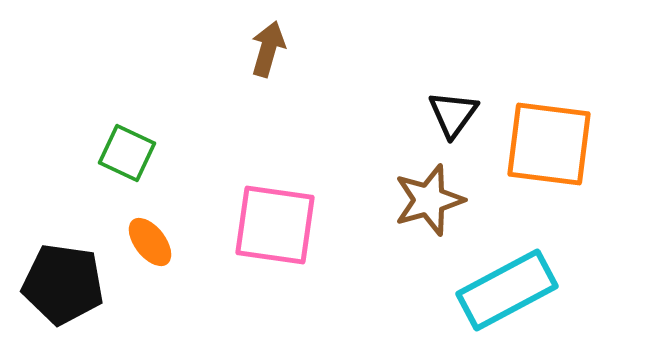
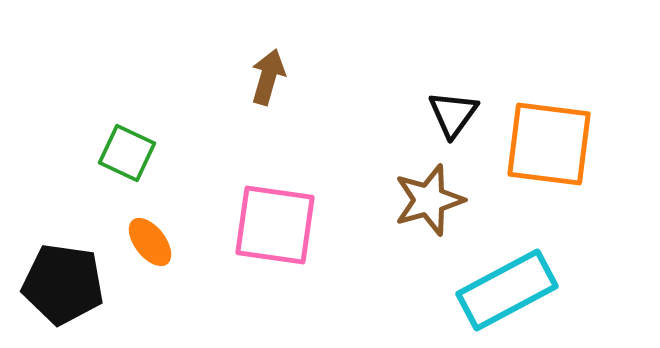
brown arrow: moved 28 px down
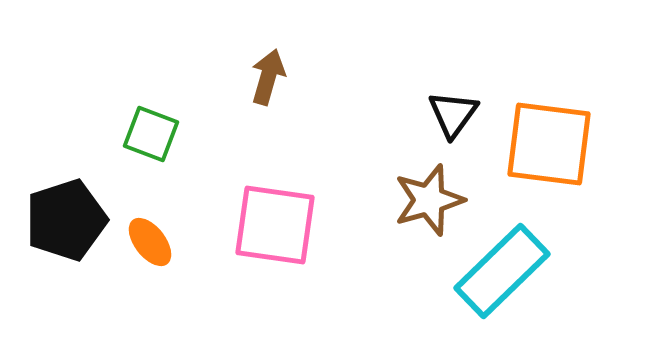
green square: moved 24 px right, 19 px up; rotated 4 degrees counterclockwise
black pentagon: moved 3 px right, 64 px up; rotated 26 degrees counterclockwise
cyan rectangle: moved 5 px left, 19 px up; rotated 16 degrees counterclockwise
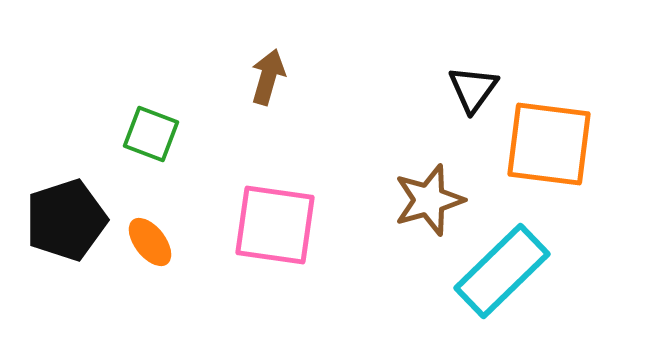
black triangle: moved 20 px right, 25 px up
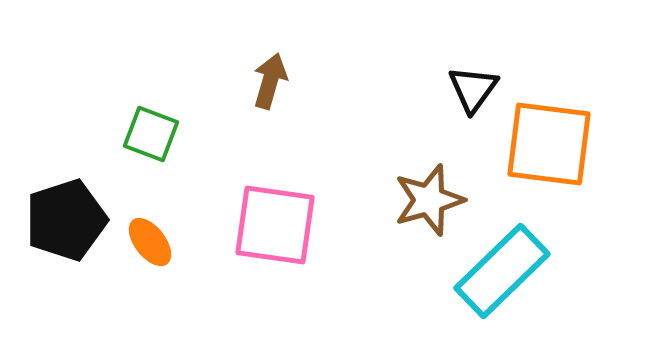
brown arrow: moved 2 px right, 4 px down
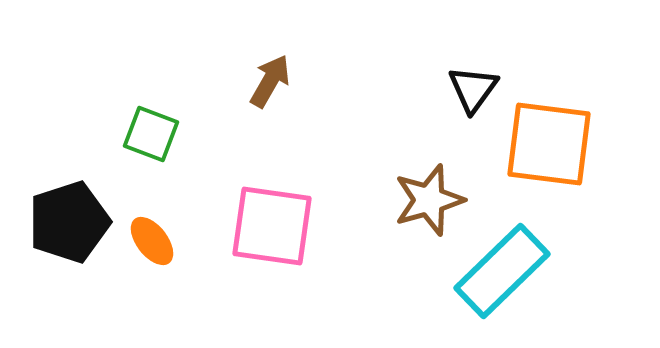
brown arrow: rotated 14 degrees clockwise
black pentagon: moved 3 px right, 2 px down
pink square: moved 3 px left, 1 px down
orange ellipse: moved 2 px right, 1 px up
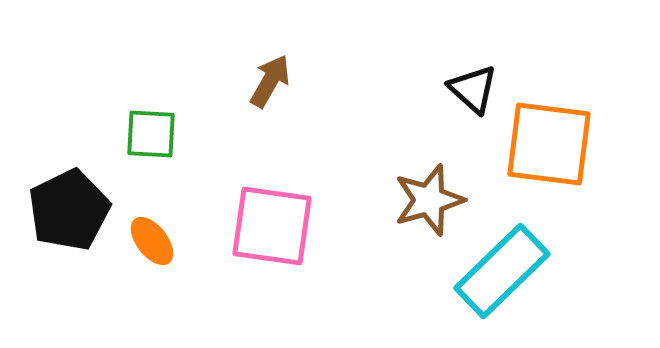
black triangle: rotated 24 degrees counterclockwise
green square: rotated 18 degrees counterclockwise
black pentagon: moved 12 px up; rotated 8 degrees counterclockwise
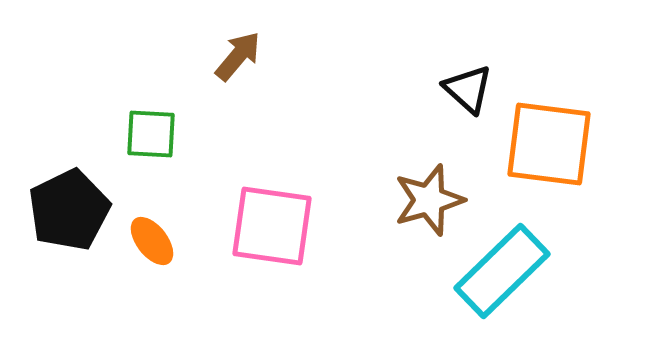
brown arrow: moved 32 px left, 25 px up; rotated 10 degrees clockwise
black triangle: moved 5 px left
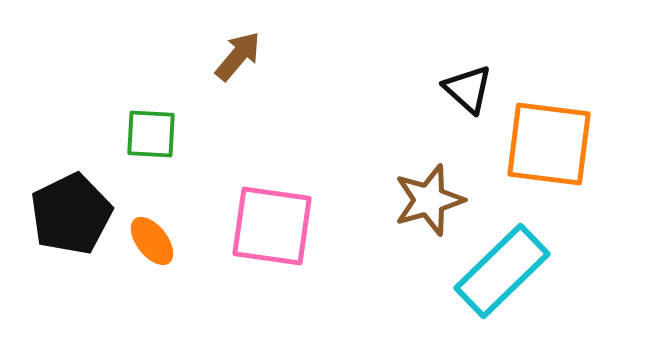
black pentagon: moved 2 px right, 4 px down
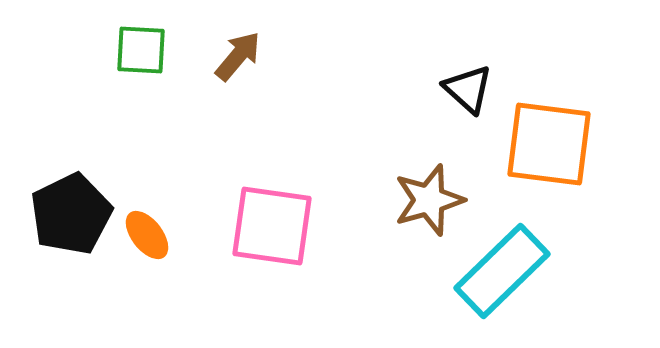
green square: moved 10 px left, 84 px up
orange ellipse: moved 5 px left, 6 px up
